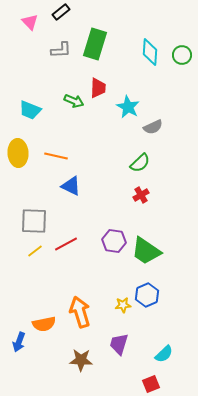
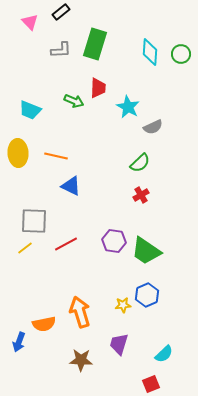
green circle: moved 1 px left, 1 px up
yellow line: moved 10 px left, 3 px up
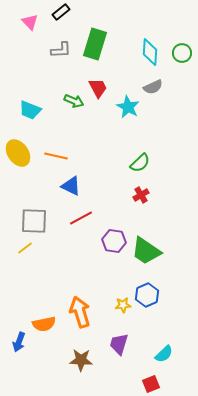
green circle: moved 1 px right, 1 px up
red trapezoid: rotated 30 degrees counterclockwise
gray semicircle: moved 40 px up
yellow ellipse: rotated 32 degrees counterclockwise
red line: moved 15 px right, 26 px up
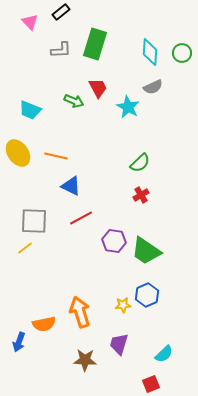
brown star: moved 4 px right
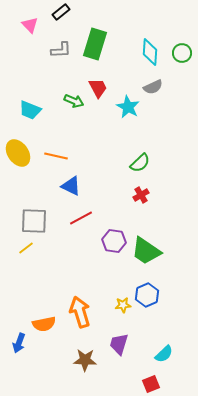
pink triangle: moved 3 px down
yellow line: moved 1 px right
blue arrow: moved 1 px down
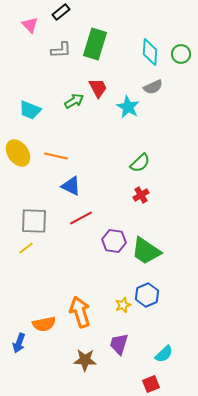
green circle: moved 1 px left, 1 px down
green arrow: rotated 54 degrees counterclockwise
yellow star: rotated 14 degrees counterclockwise
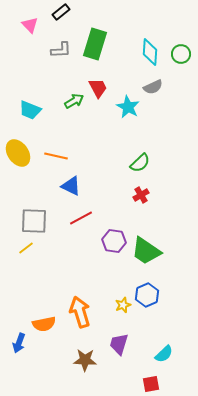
red square: rotated 12 degrees clockwise
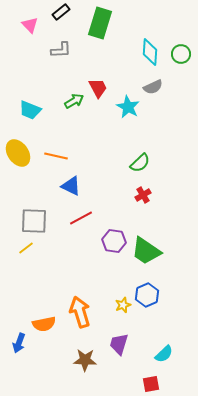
green rectangle: moved 5 px right, 21 px up
red cross: moved 2 px right
